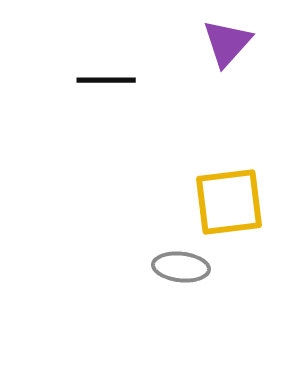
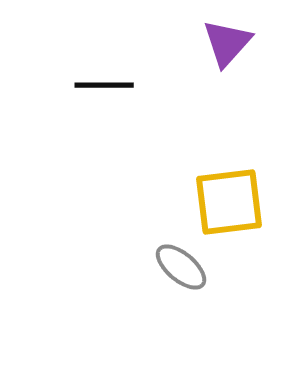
black line: moved 2 px left, 5 px down
gray ellipse: rotated 34 degrees clockwise
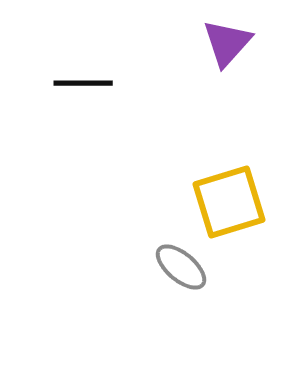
black line: moved 21 px left, 2 px up
yellow square: rotated 10 degrees counterclockwise
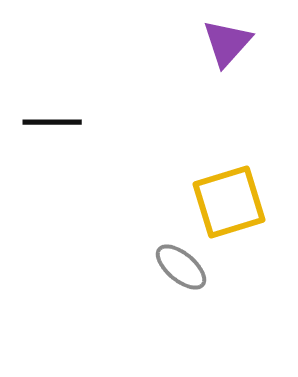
black line: moved 31 px left, 39 px down
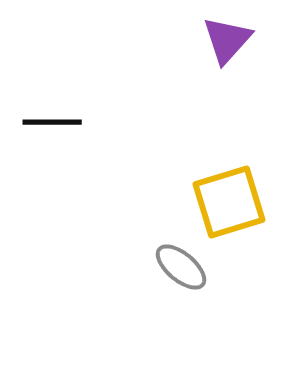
purple triangle: moved 3 px up
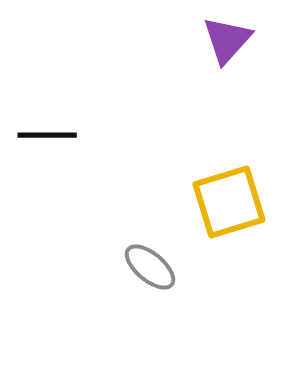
black line: moved 5 px left, 13 px down
gray ellipse: moved 31 px left
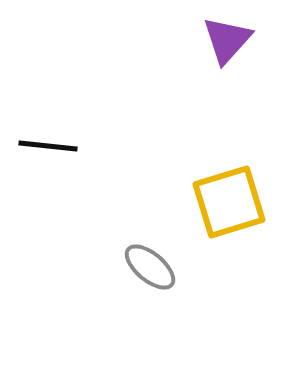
black line: moved 1 px right, 11 px down; rotated 6 degrees clockwise
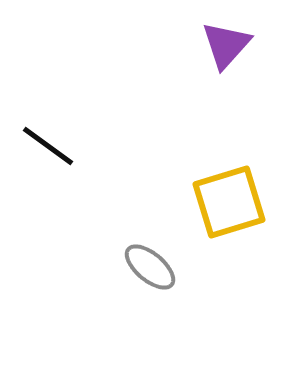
purple triangle: moved 1 px left, 5 px down
black line: rotated 30 degrees clockwise
